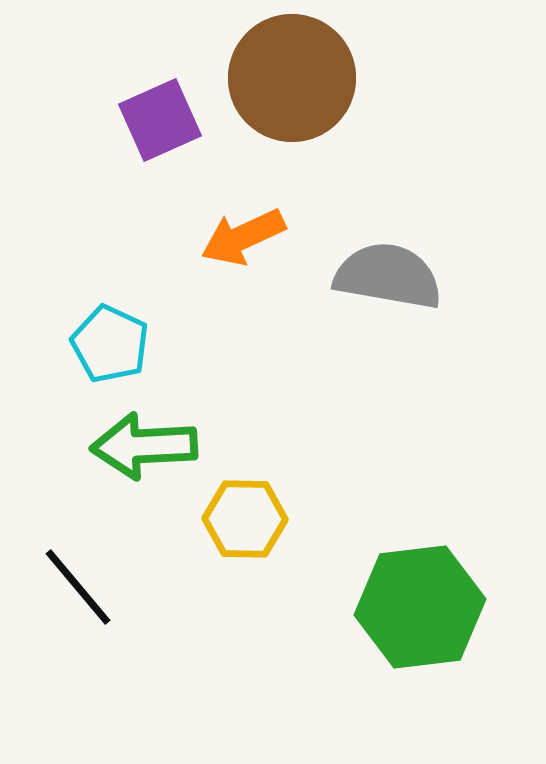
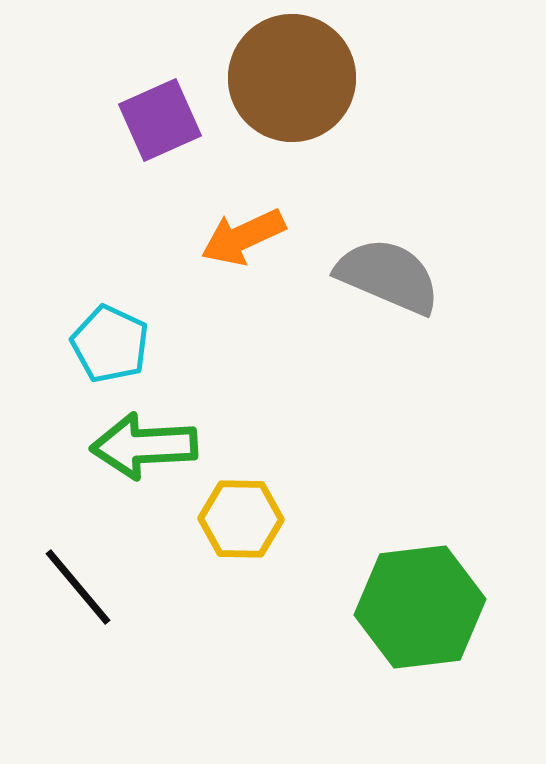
gray semicircle: rotated 13 degrees clockwise
yellow hexagon: moved 4 px left
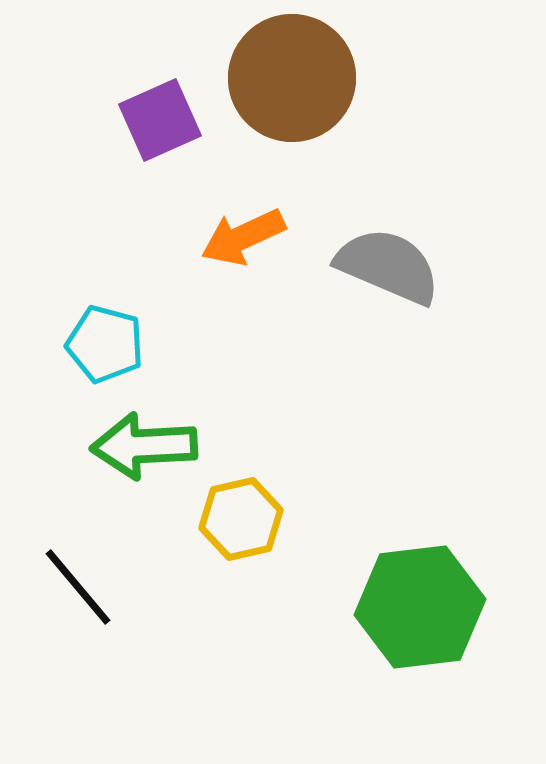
gray semicircle: moved 10 px up
cyan pentagon: moved 5 px left; rotated 10 degrees counterclockwise
yellow hexagon: rotated 14 degrees counterclockwise
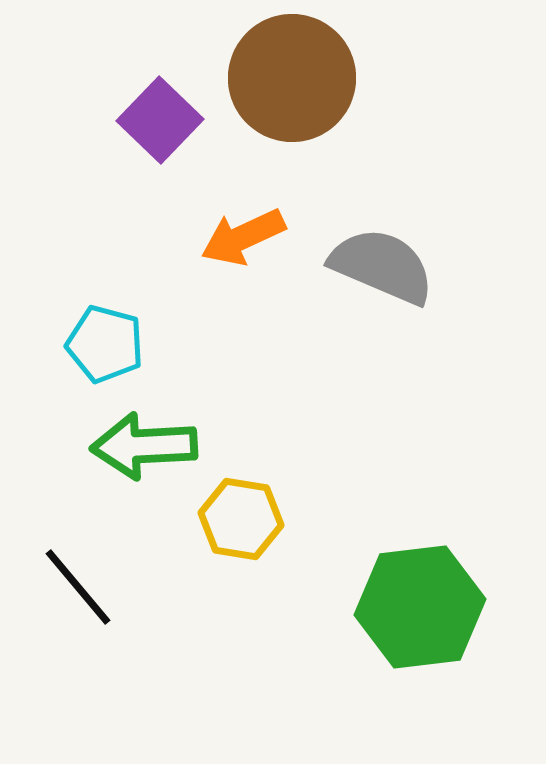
purple square: rotated 22 degrees counterclockwise
gray semicircle: moved 6 px left
yellow hexagon: rotated 22 degrees clockwise
